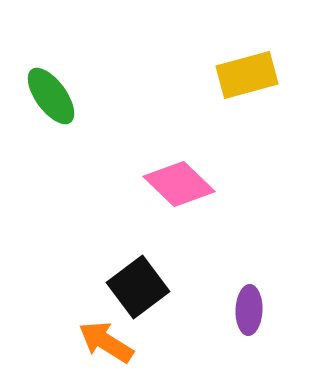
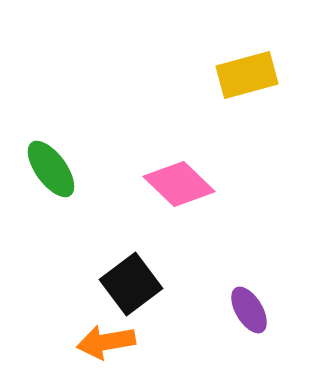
green ellipse: moved 73 px down
black square: moved 7 px left, 3 px up
purple ellipse: rotated 33 degrees counterclockwise
orange arrow: rotated 42 degrees counterclockwise
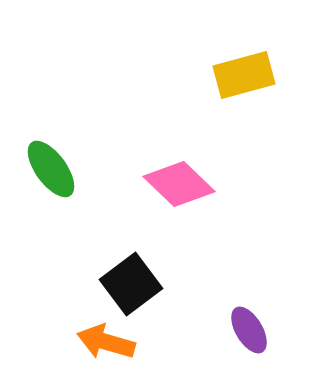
yellow rectangle: moved 3 px left
purple ellipse: moved 20 px down
orange arrow: rotated 26 degrees clockwise
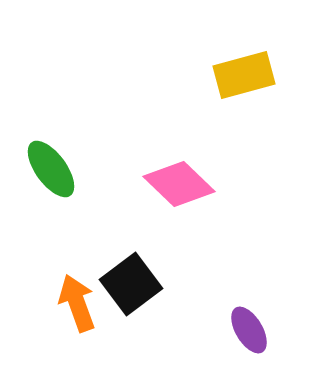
orange arrow: moved 29 px left, 39 px up; rotated 54 degrees clockwise
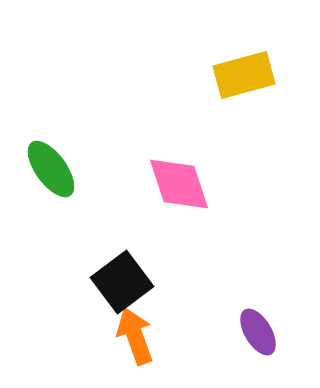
pink diamond: rotated 28 degrees clockwise
black square: moved 9 px left, 2 px up
orange arrow: moved 58 px right, 33 px down
purple ellipse: moved 9 px right, 2 px down
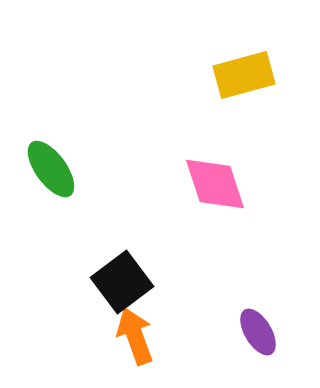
pink diamond: moved 36 px right
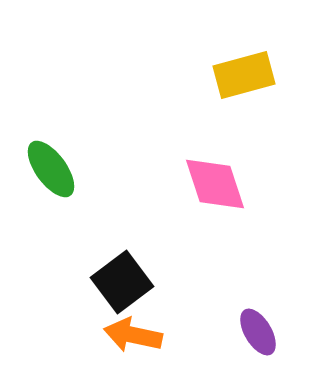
orange arrow: moved 2 px left, 1 px up; rotated 58 degrees counterclockwise
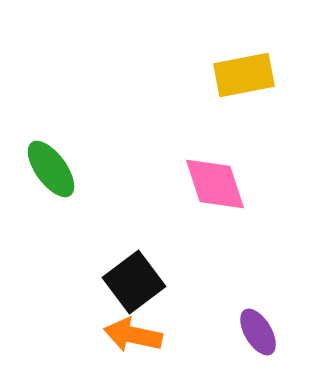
yellow rectangle: rotated 4 degrees clockwise
black square: moved 12 px right
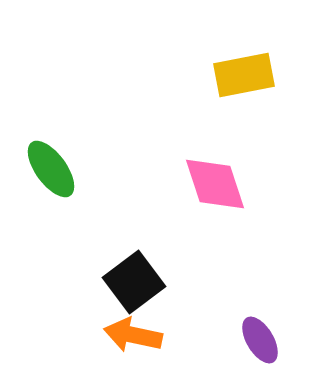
purple ellipse: moved 2 px right, 8 px down
